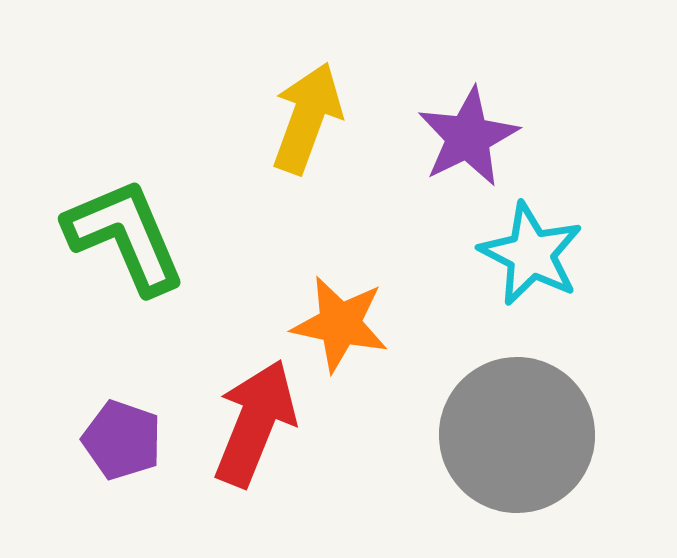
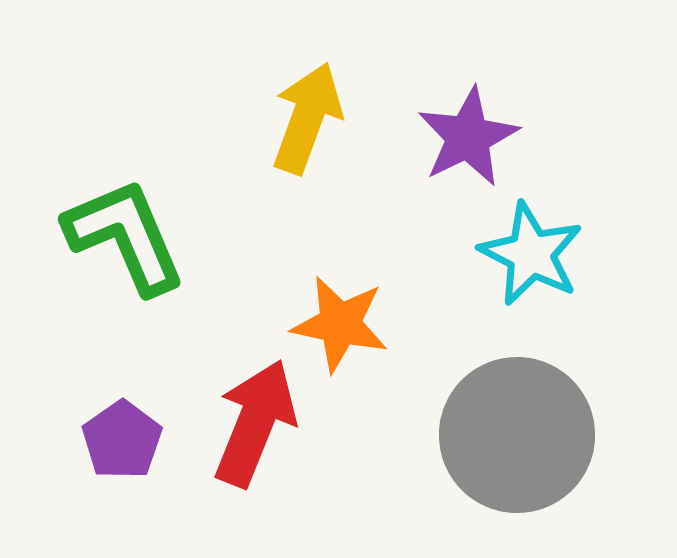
purple pentagon: rotated 18 degrees clockwise
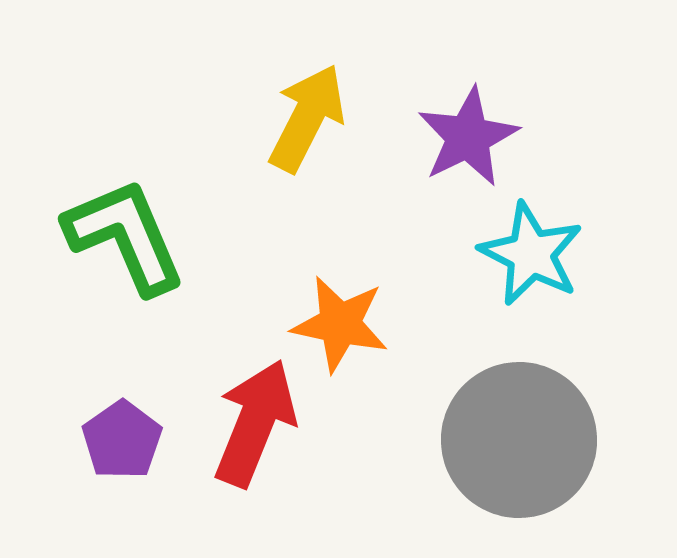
yellow arrow: rotated 7 degrees clockwise
gray circle: moved 2 px right, 5 px down
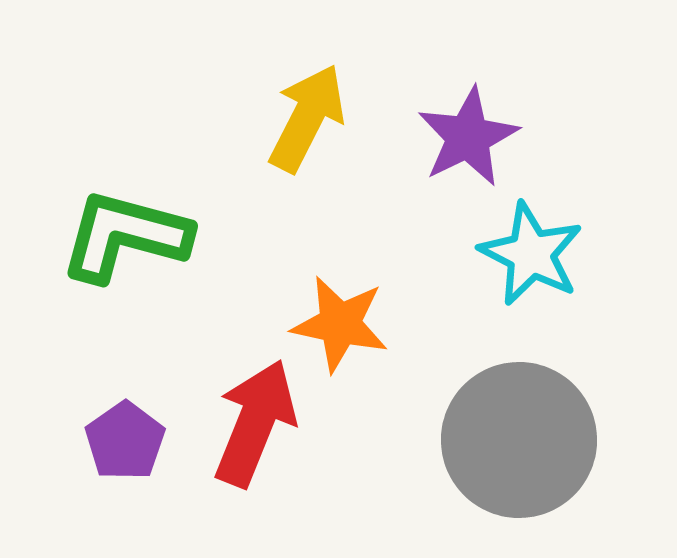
green L-shape: rotated 52 degrees counterclockwise
purple pentagon: moved 3 px right, 1 px down
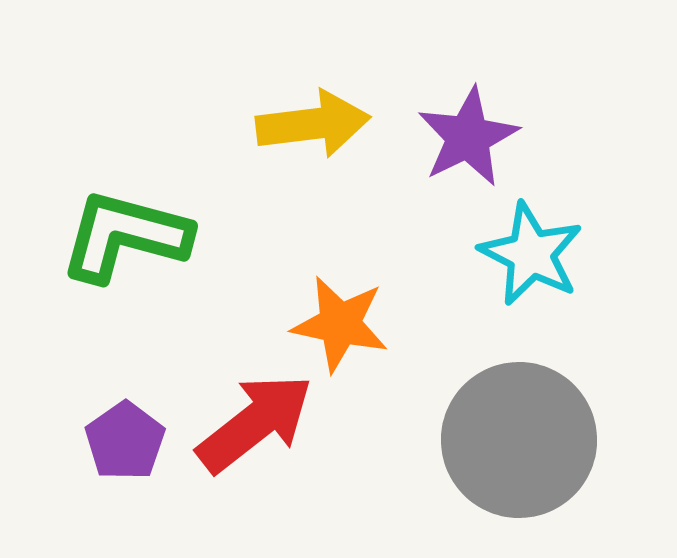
yellow arrow: moved 6 px right, 6 px down; rotated 56 degrees clockwise
red arrow: rotated 30 degrees clockwise
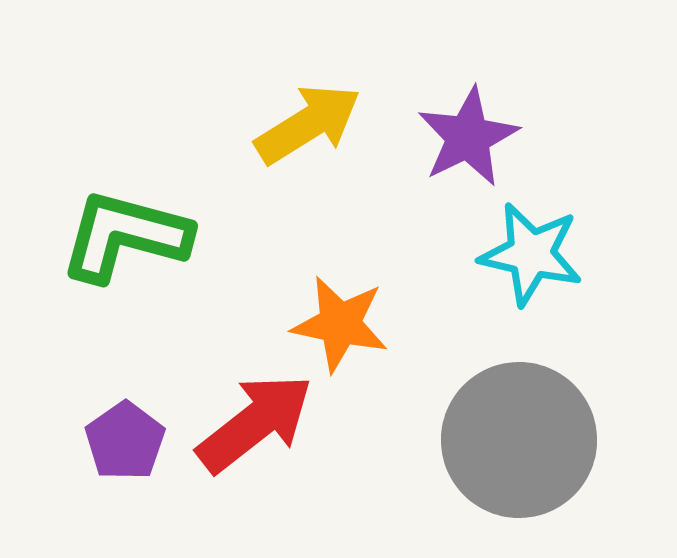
yellow arrow: moved 5 px left; rotated 25 degrees counterclockwise
cyan star: rotated 14 degrees counterclockwise
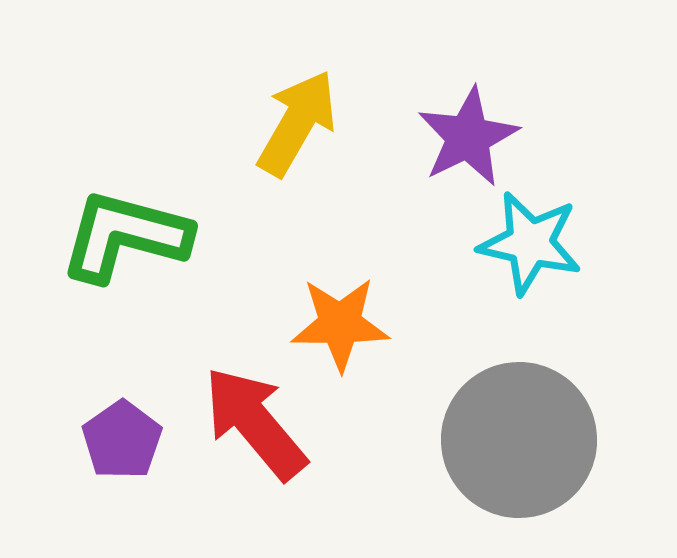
yellow arrow: moved 11 px left, 1 px up; rotated 28 degrees counterclockwise
cyan star: moved 1 px left, 11 px up
orange star: rotated 12 degrees counterclockwise
red arrow: rotated 92 degrees counterclockwise
purple pentagon: moved 3 px left, 1 px up
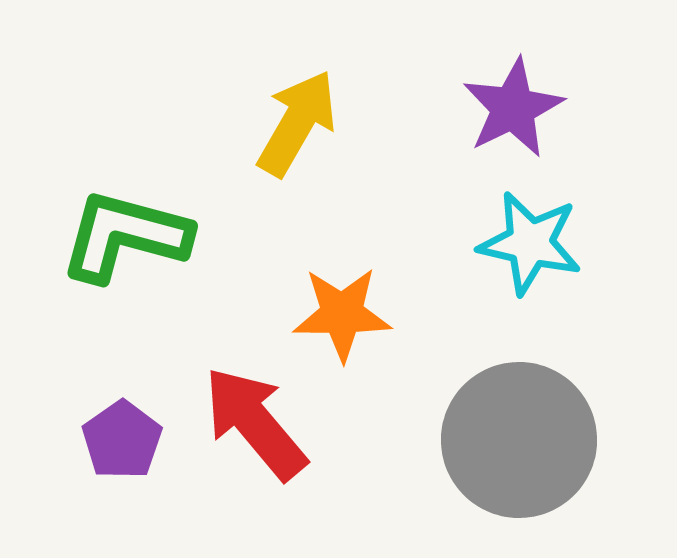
purple star: moved 45 px right, 29 px up
orange star: moved 2 px right, 10 px up
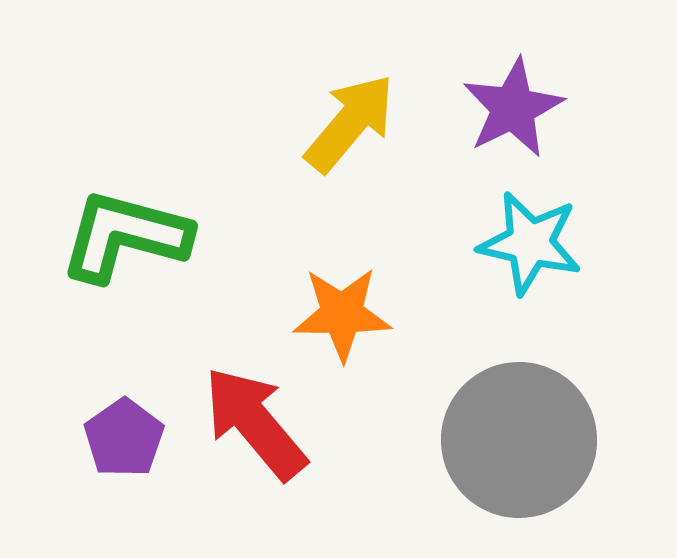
yellow arrow: moved 53 px right; rotated 10 degrees clockwise
purple pentagon: moved 2 px right, 2 px up
